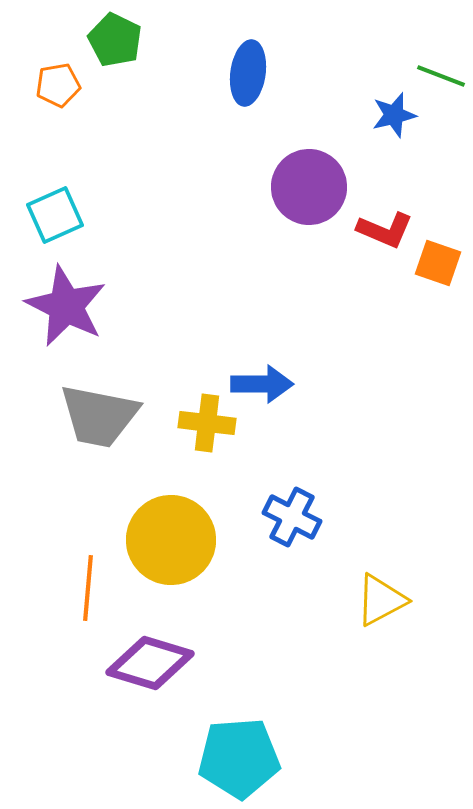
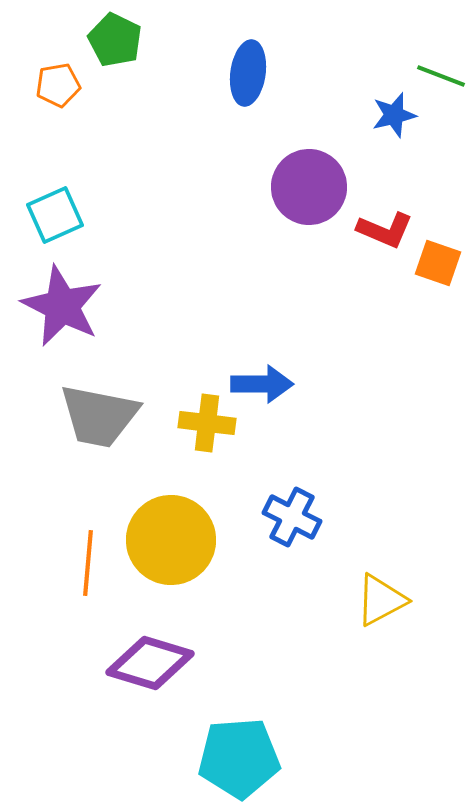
purple star: moved 4 px left
orange line: moved 25 px up
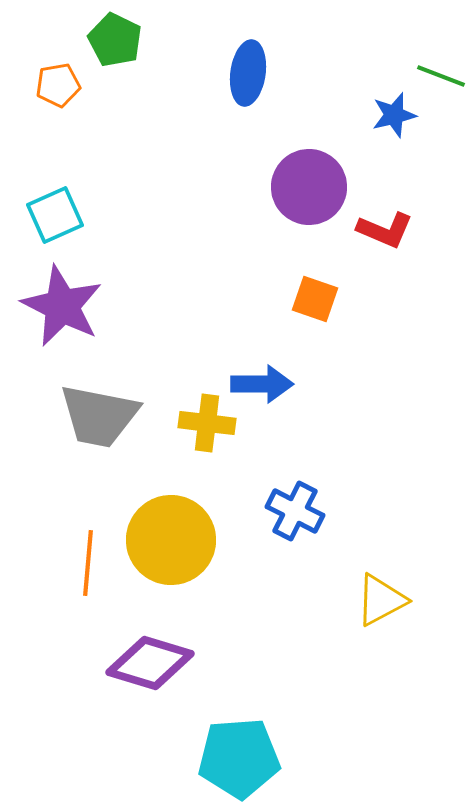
orange square: moved 123 px left, 36 px down
blue cross: moved 3 px right, 6 px up
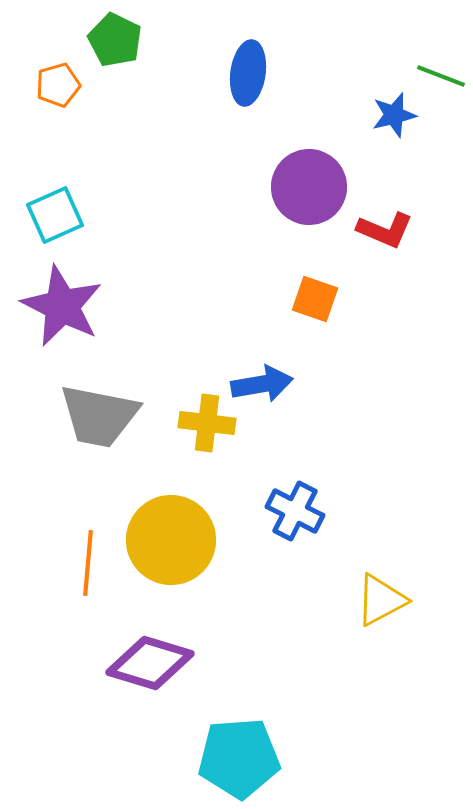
orange pentagon: rotated 6 degrees counterclockwise
blue arrow: rotated 10 degrees counterclockwise
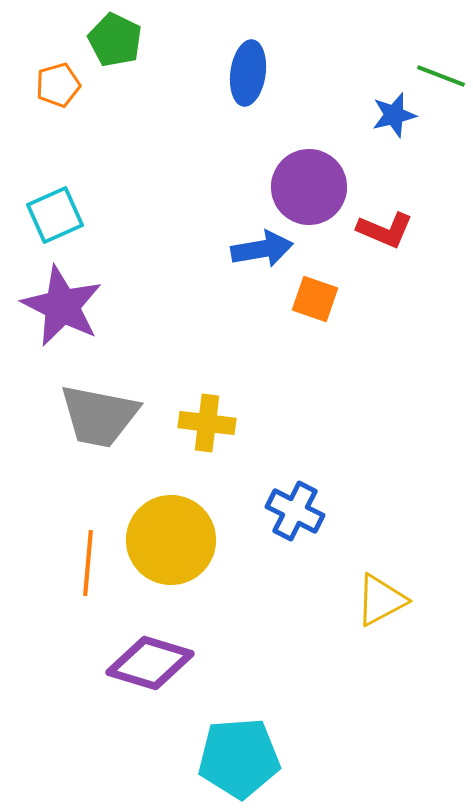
blue arrow: moved 135 px up
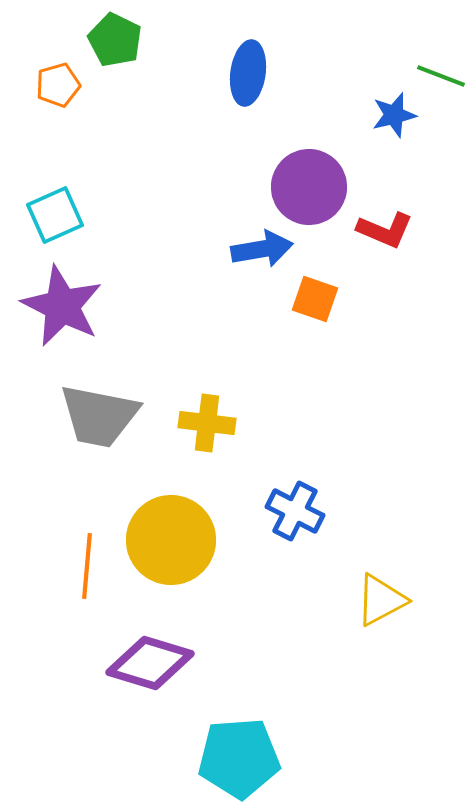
orange line: moved 1 px left, 3 px down
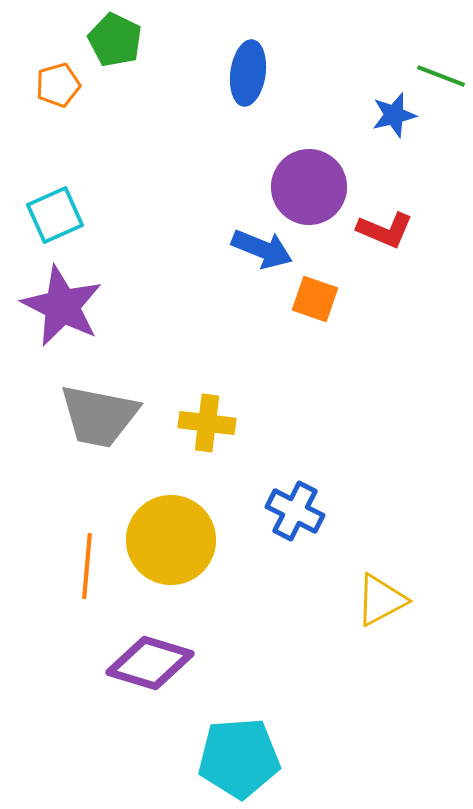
blue arrow: rotated 32 degrees clockwise
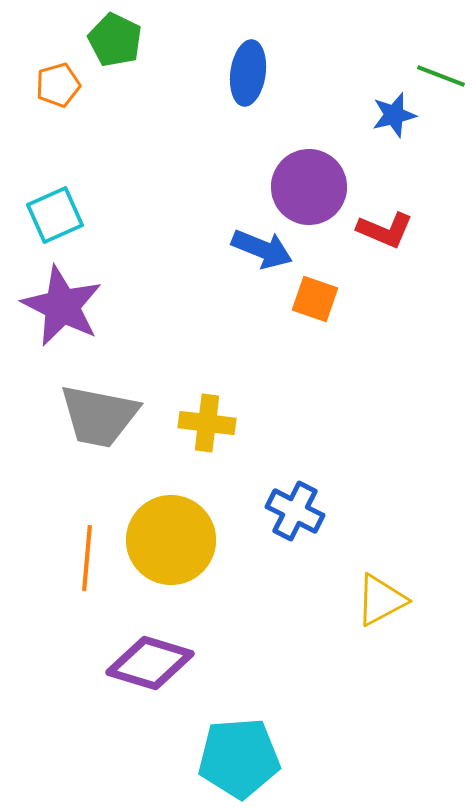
orange line: moved 8 px up
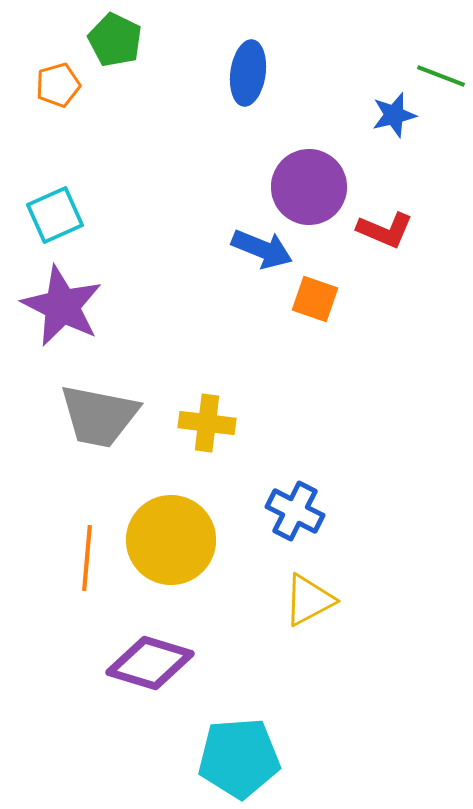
yellow triangle: moved 72 px left
